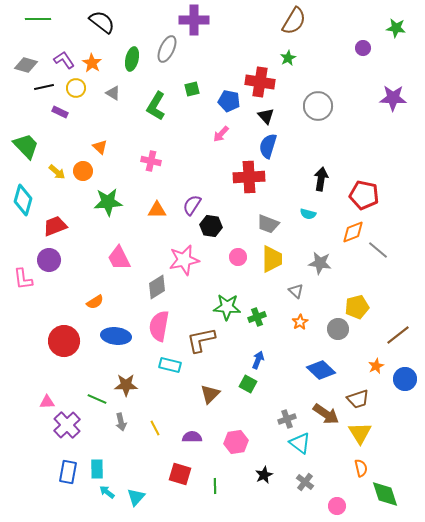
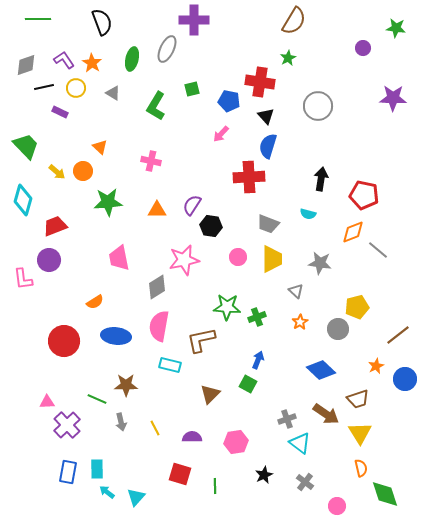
black semicircle at (102, 22): rotated 32 degrees clockwise
gray diamond at (26, 65): rotated 35 degrees counterclockwise
pink trapezoid at (119, 258): rotated 16 degrees clockwise
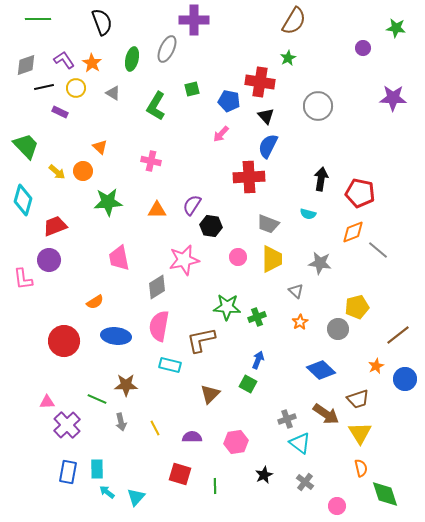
blue semicircle at (268, 146): rotated 10 degrees clockwise
red pentagon at (364, 195): moved 4 px left, 2 px up
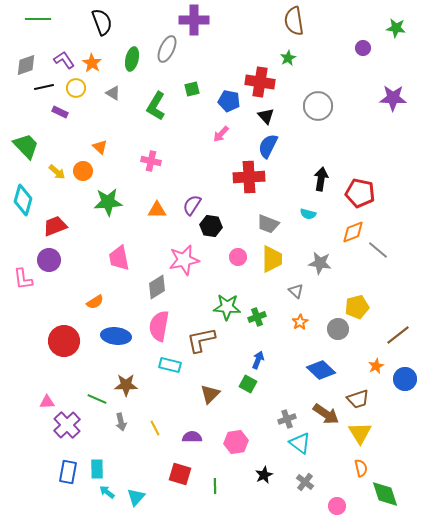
brown semicircle at (294, 21): rotated 140 degrees clockwise
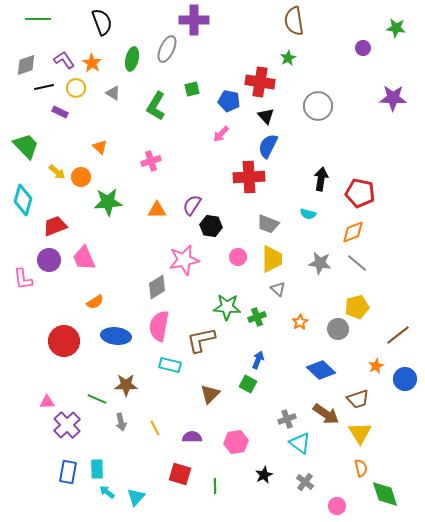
pink cross at (151, 161): rotated 30 degrees counterclockwise
orange circle at (83, 171): moved 2 px left, 6 px down
gray line at (378, 250): moved 21 px left, 13 px down
pink trapezoid at (119, 258): moved 35 px left; rotated 12 degrees counterclockwise
gray triangle at (296, 291): moved 18 px left, 2 px up
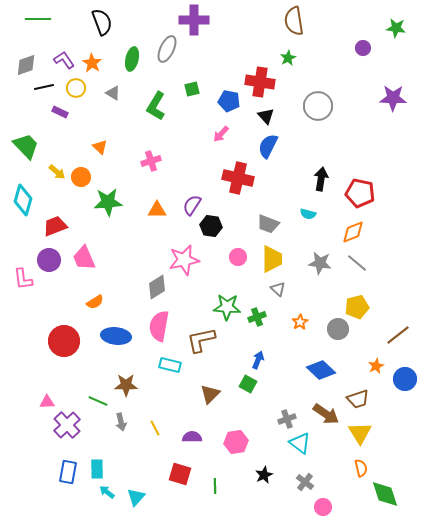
red cross at (249, 177): moved 11 px left, 1 px down; rotated 16 degrees clockwise
green line at (97, 399): moved 1 px right, 2 px down
pink circle at (337, 506): moved 14 px left, 1 px down
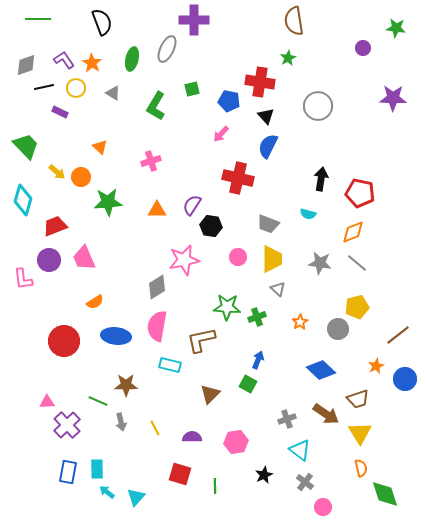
pink semicircle at (159, 326): moved 2 px left
cyan triangle at (300, 443): moved 7 px down
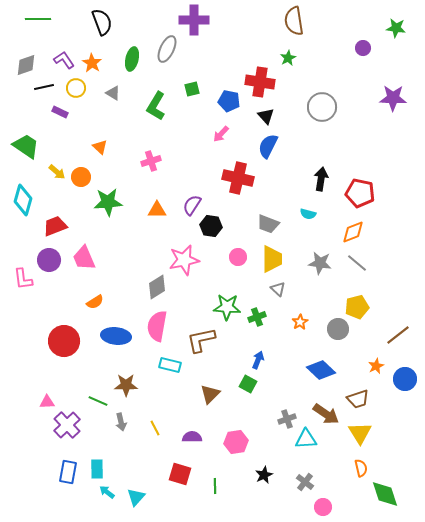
gray circle at (318, 106): moved 4 px right, 1 px down
green trapezoid at (26, 146): rotated 12 degrees counterclockwise
cyan triangle at (300, 450): moved 6 px right, 11 px up; rotated 40 degrees counterclockwise
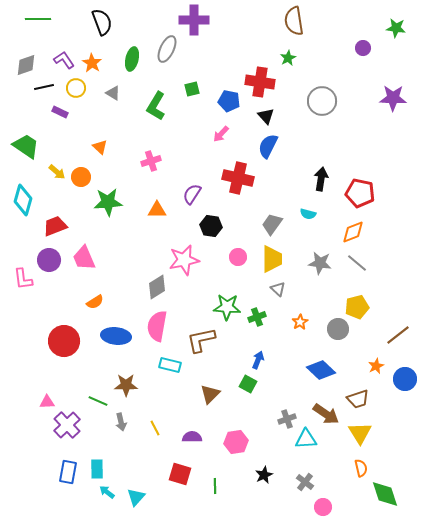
gray circle at (322, 107): moved 6 px up
purple semicircle at (192, 205): moved 11 px up
gray trapezoid at (268, 224): moved 4 px right; rotated 105 degrees clockwise
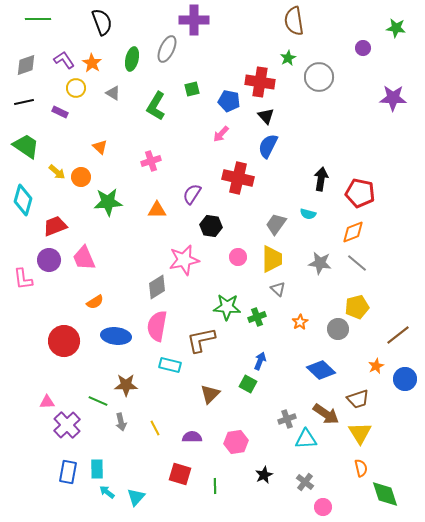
black line at (44, 87): moved 20 px left, 15 px down
gray circle at (322, 101): moved 3 px left, 24 px up
gray trapezoid at (272, 224): moved 4 px right
blue arrow at (258, 360): moved 2 px right, 1 px down
